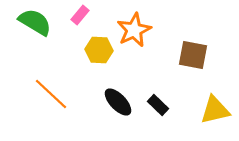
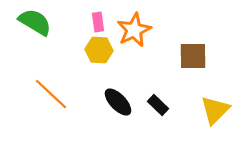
pink rectangle: moved 18 px right, 7 px down; rotated 48 degrees counterclockwise
brown square: moved 1 px down; rotated 12 degrees counterclockwise
yellow triangle: rotated 32 degrees counterclockwise
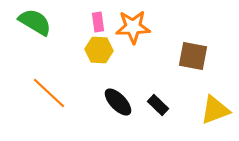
orange star: moved 1 px left, 3 px up; rotated 24 degrees clockwise
brown square: rotated 12 degrees clockwise
orange line: moved 2 px left, 1 px up
yellow triangle: rotated 24 degrees clockwise
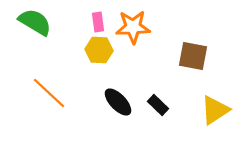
yellow triangle: rotated 12 degrees counterclockwise
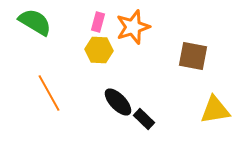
pink rectangle: rotated 24 degrees clockwise
orange star: rotated 16 degrees counterclockwise
orange line: rotated 18 degrees clockwise
black rectangle: moved 14 px left, 14 px down
yellow triangle: rotated 24 degrees clockwise
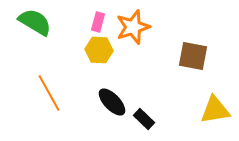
black ellipse: moved 6 px left
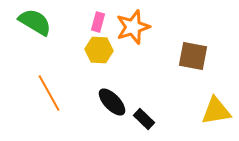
yellow triangle: moved 1 px right, 1 px down
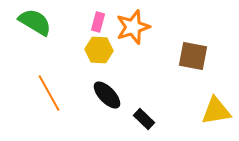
black ellipse: moved 5 px left, 7 px up
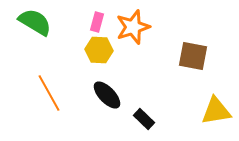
pink rectangle: moved 1 px left
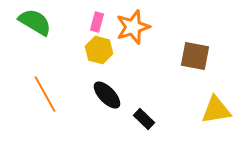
yellow hexagon: rotated 12 degrees clockwise
brown square: moved 2 px right
orange line: moved 4 px left, 1 px down
yellow triangle: moved 1 px up
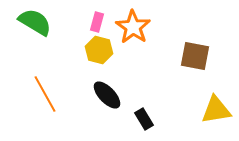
orange star: rotated 20 degrees counterclockwise
black rectangle: rotated 15 degrees clockwise
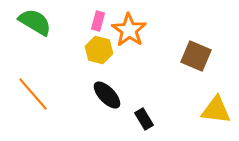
pink rectangle: moved 1 px right, 1 px up
orange star: moved 4 px left, 3 px down
brown square: moved 1 px right; rotated 12 degrees clockwise
orange line: moved 12 px left; rotated 12 degrees counterclockwise
yellow triangle: rotated 16 degrees clockwise
